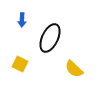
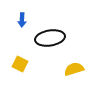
black ellipse: rotated 56 degrees clockwise
yellow semicircle: rotated 120 degrees clockwise
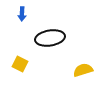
blue arrow: moved 6 px up
yellow semicircle: moved 9 px right, 1 px down
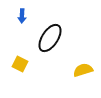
blue arrow: moved 2 px down
black ellipse: rotated 48 degrees counterclockwise
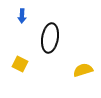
black ellipse: rotated 24 degrees counterclockwise
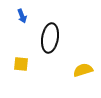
blue arrow: rotated 24 degrees counterclockwise
yellow square: moved 1 px right; rotated 21 degrees counterclockwise
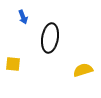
blue arrow: moved 1 px right, 1 px down
yellow square: moved 8 px left
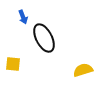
black ellipse: moved 6 px left; rotated 36 degrees counterclockwise
